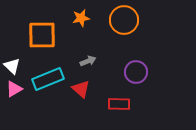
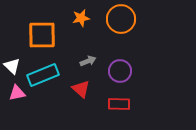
orange circle: moved 3 px left, 1 px up
purple circle: moved 16 px left, 1 px up
cyan rectangle: moved 5 px left, 4 px up
pink triangle: moved 3 px right, 4 px down; rotated 18 degrees clockwise
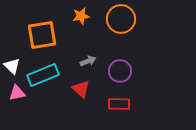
orange star: moved 2 px up
orange square: rotated 8 degrees counterclockwise
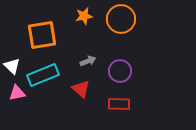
orange star: moved 3 px right
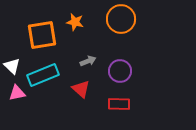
orange star: moved 9 px left, 6 px down; rotated 24 degrees clockwise
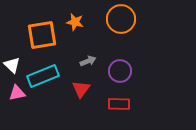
white triangle: moved 1 px up
cyan rectangle: moved 1 px down
red triangle: rotated 24 degrees clockwise
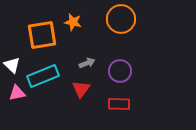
orange star: moved 2 px left
gray arrow: moved 1 px left, 2 px down
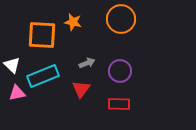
orange square: rotated 12 degrees clockwise
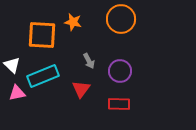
gray arrow: moved 2 px right, 2 px up; rotated 84 degrees clockwise
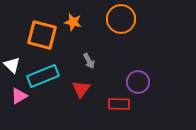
orange square: rotated 12 degrees clockwise
purple circle: moved 18 px right, 11 px down
pink triangle: moved 2 px right, 3 px down; rotated 18 degrees counterclockwise
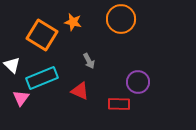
orange square: rotated 16 degrees clockwise
cyan rectangle: moved 1 px left, 2 px down
red triangle: moved 1 px left, 2 px down; rotated 42 degrees counterclockwise
pink triangle: moved 2 px right, 2 px down; rotated 24 degrees counterclockwise
